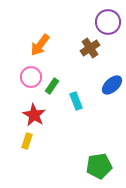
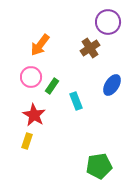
blue ellipse: rotated 15 degrees counterclockwise
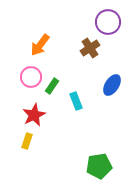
red star: rotated 15 degrees clockwise
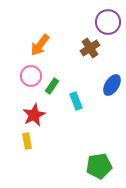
pink circle: moved 1 px up
yellow rectangle: rotated 28 degrees counterclockwise
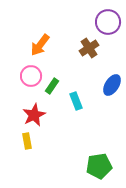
brown cross: moved 1 px left
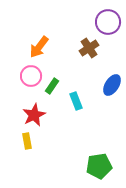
orange arrow: moved 1 px left, 2 px down
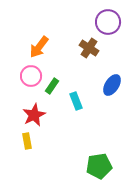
brown cross: rotated 24 degrees counterclockwise
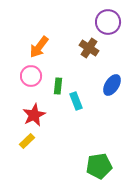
green rectangle: moved 6 px right; rotated 28 degrees counterclockwise
yellow rectangle: rotated 56 degrees clockwise
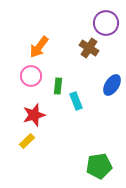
purple circle: moved 2 px left, 1 px down
red star: rotated 10 degrees clockwise
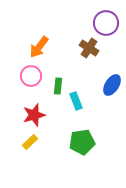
yellow rectangle: moved 3 px right, 1 px down
green pentagon: moved 17 px left, 24 px up
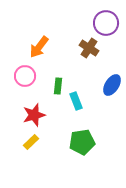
pink circle: moved 6 px left
yellow rectangle: moved 1 px right
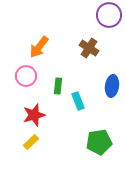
purple circle: moved 3 px right, 8 px up
pink circle: moved 1 px right
blue ellipse: moved 1 px down; rotated 25 degrees counterclockwise
cyan rectangle: moved 2 px right
green pentagon: moved 17 px right
